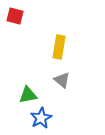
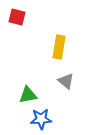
red square: moved 2 px right, 1 px down
gray triangle: moved 4 px right, 1 px down
blue star: moved 1 px down; rotated 25 degrees clockwise
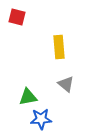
yellow rectangle: rotated 15 degrees counterclockwise
gray triangle: moved 3 px down
green triangle: moved 2 px down
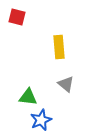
green triangle: rotated 18 degrees clockwise
blue star: moved 1 px down; rotated 20 degrees counterclockwise
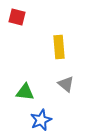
green triangle: moved 3 px left, 5 px up
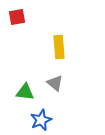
red square: rotated 24 degrees counterclockwise
gray triangle: moved 11 px left, 1 px up
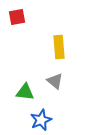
gray triangle: moved 2 px up
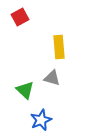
red square: moved 3 px right; rotated 18 degrees counterclockwise
gray triangle: moved 3 px left, 3 px up; rotated 24 degrees counterclockwise
green triangle: moved 2 px up; rotated 36 degrees clockwise
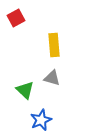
red square: moved 4 px left, 1 px down
yellow rectangle: moved 5 px left, 2 px up
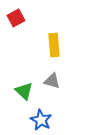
gray triangle: moved 3 px down
green triangle: moved 1 px left, 1 px down
blue star: rotated 20 degrees counterclockwise
